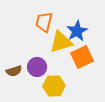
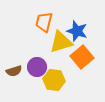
blue star: rotated 25 degrees counterclockwise
orange square: rotated 15 degrees counterclockwise
yellow hexagon: moved 6 px up; rotated 10 degrees clockwise
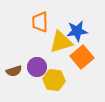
orange trapezoid: moved 4 px left; rotated 15 degrees counterclockwise
blue star: rotated 25 degrees counterclockwise
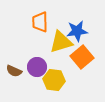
brown semicircle: rotated 42 degrees clockwise
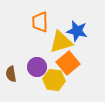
blue star: rotated 20 degrees clockwise
orange square: moved 14 px left, 6 px down
brown semicircle: moved 3 px left, 3 px down; rotated 56 degrees clockwise
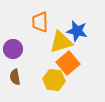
purple circle: moved 24 px left, 18 px up
brown semicircle: moved 4 px right, 3 px down
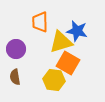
purple circle: moved 3 px right
orange square: rotated 20 degrees counterclockwise
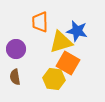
yellow hexagon: moved 1 px up
